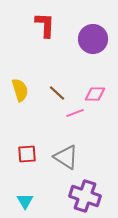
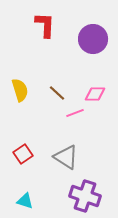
red square: moved 4 px left; rotated 30 degrees counterclockwise
cyan triangle: rotated 42 degrees counterclockwise
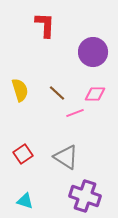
purple circle: moved 13 px down
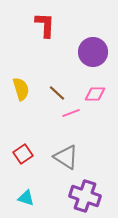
yellow semicircle: moved 1 px right, 1 px up
pink line: moved 4 px left
cyan triangle: moved 1 px right, 3 px up
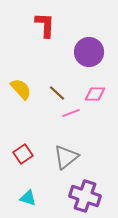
purple circle: moved 4 px left
yellow semicircle: rotated 25 degrees counterclockwise
gray triangle: rotated 48 degrees clockwise
cyan triangle: moved 2 px right
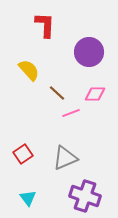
yellow semicircle: moved 8 px right, 19 px up
gray triangle: moved 1 px left, 1 px down; rotated 16 degrees clockwise
cyan triangle: rotated 36 degrees clockwise
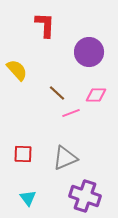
yellow semicircle: moved 12 px left
pink diamond: moved 1 px right, 1 px down
red square: rotated 36 degrees clockwise
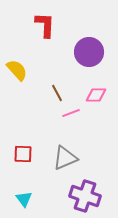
brown line: rotated 18 degrees clockwise
cyan triangle: moved 4 px left, 1 px down
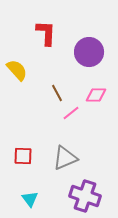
red L-shape: moved 1 px right, 8 px down
pink line: rotated 18 degrees counterclockwise
red square: moved 2 px down
cyan triangle: moved 6 px right
